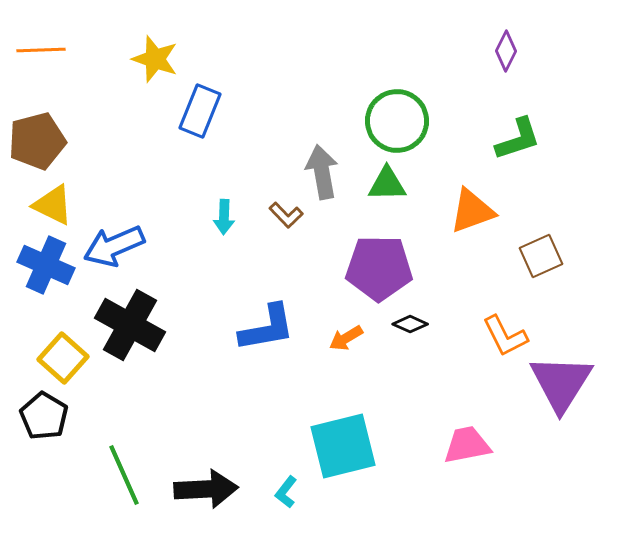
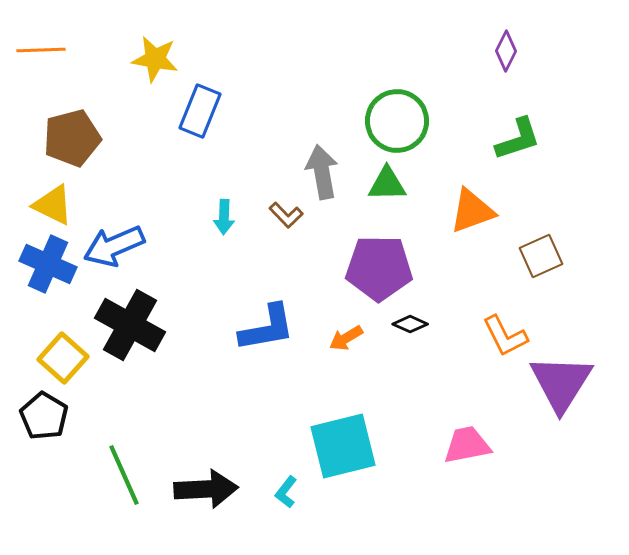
yellow star: rotated 9 degrees counterclockwise
brown pentagon: moved 35 px right, 3 px up
blue cross: moved 2 px right, 1 px up
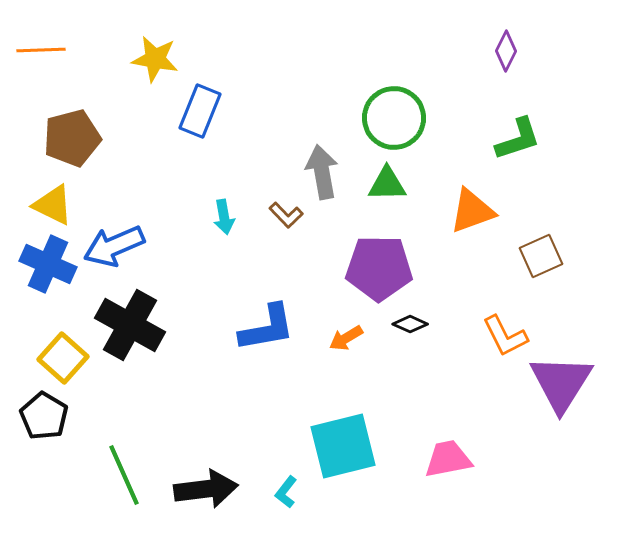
green circle: moved 3 px left, 3 px up
cyan arrow: rotated 12 degrees counterclockwise
pink trapezoid: moved 19 px left, 14 px down
black arrow: rotated 4 degrees counterclockwise
